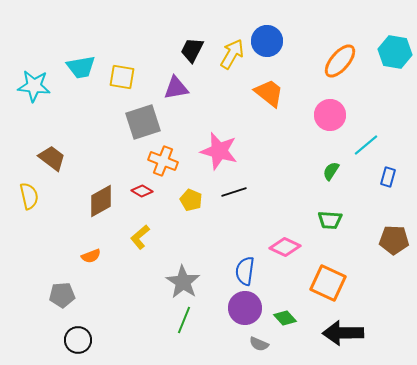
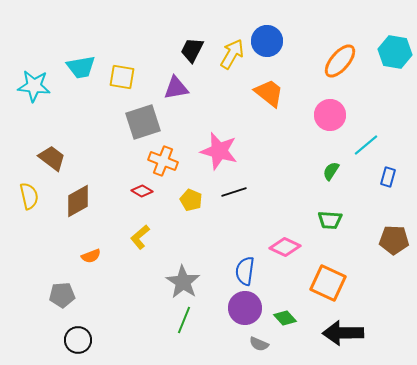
brown diamond: moved 23 px left
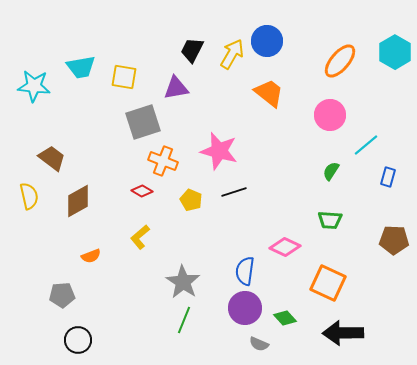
cyan hexagon: rotated 20 degrees clockwise
yellow square: moved 2 px right
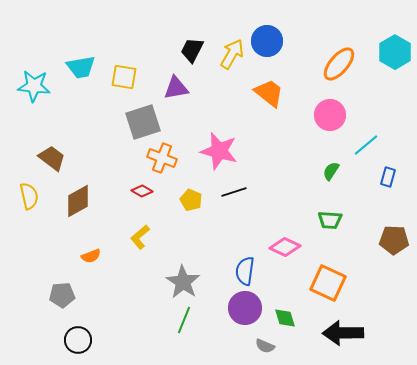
orange ellipse: moved 1 px left, 3 px down
orange cross: moved 1 px left, 3 px up
green diamond: rotated 25 degrees clockwise
gray semicircle: moved 6 px right, 2 px down
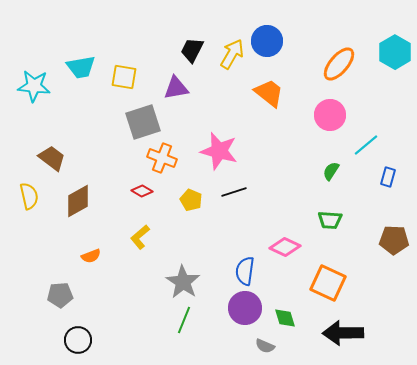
gray pentagon: moved 2 px left
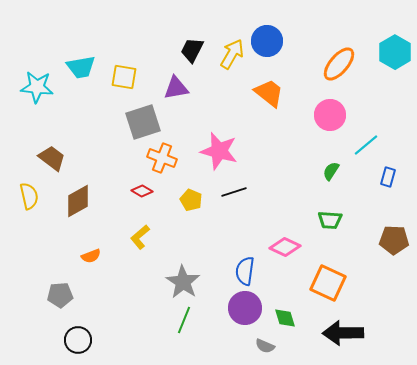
cyan star: moved 3 px right, 1 px down
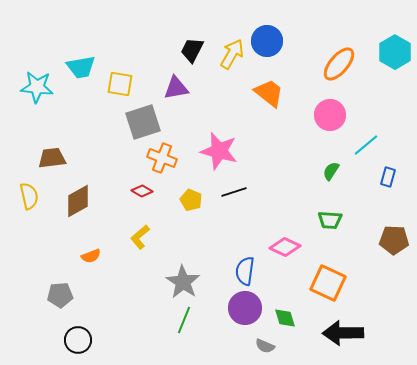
yellow square: moved 4 px left, 7 px down
brown trapezoid: rotated 44 degrees counterclockwise
